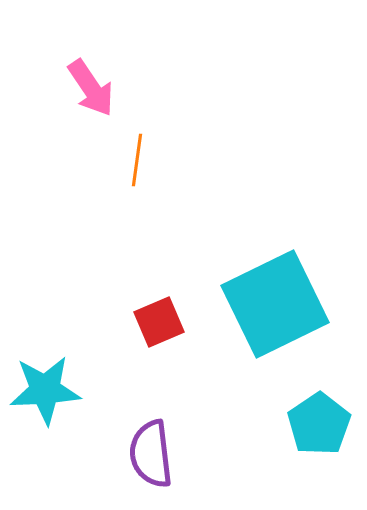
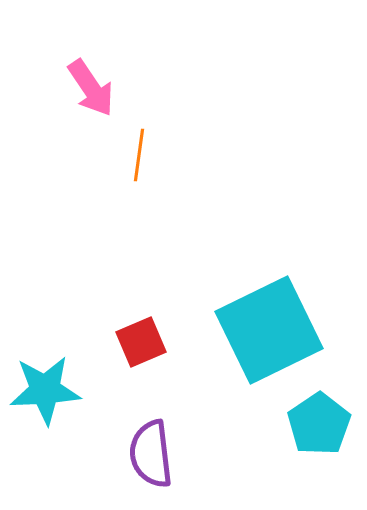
orange line: moved 2 px right, 5 px up
cyan square: moved 6 px left, 26 px down
red square: moved 18 px left, 20 px down
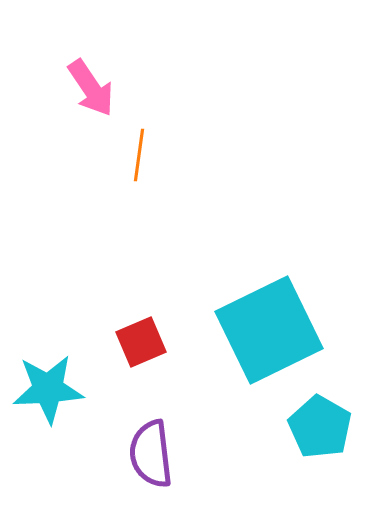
cyan star: moved 3 px right, 1 px up
cyan pentagon: moved 1 px right, 3 px down; rotated 8 degrees counterclockwise
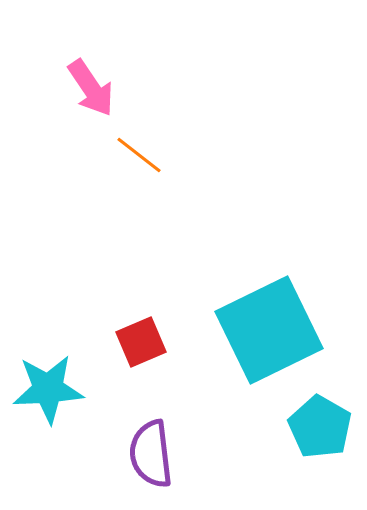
orange line: rotated 60 degrees counterclockwise
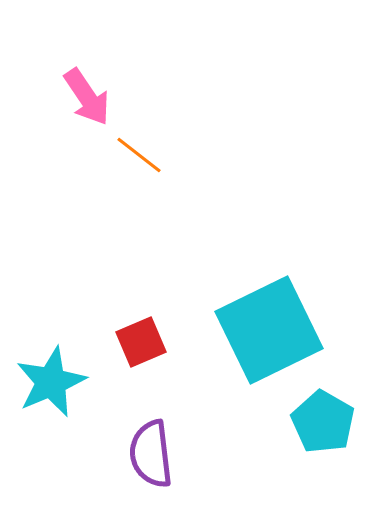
pink arrow: moved 4 px left, 9 px down
cyan star: moved 3 px right, 7 px up; rotated 20 degrees counterclockwise
cyan pentagon: moved 3 px right, 5 px up
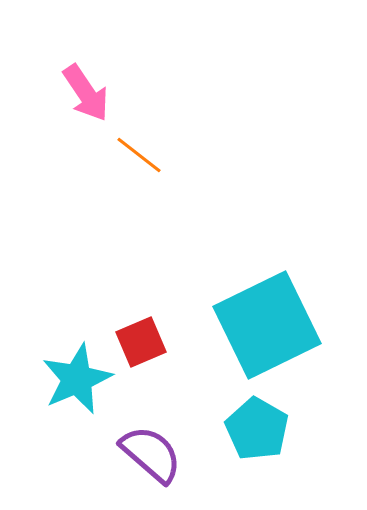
pink arrow: moved 1 px left, 4 px up
cyan square: moved 2 px left, 5 px up
cyan star: moved 26 px right, 3 px up
cyan pentagon: moved 66 px left, 7 px down
purple semicircle: rotated 138 degrees clockwise
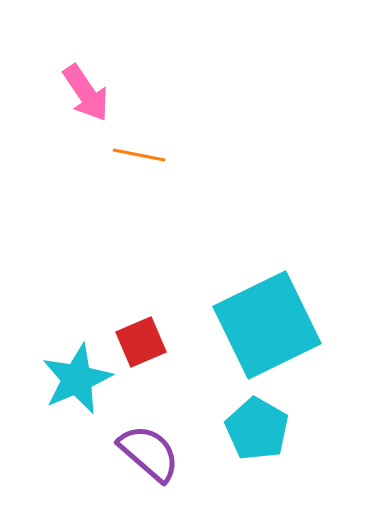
orange line: rotated 27 degrees counterclockwise
purple semicircle: moved 2 px left, 1 px up
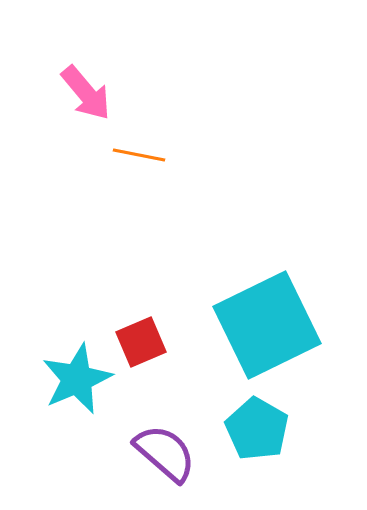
pink arrow: rotated 6 degrees counterclockwise
purple semicircle: moved 16 px right
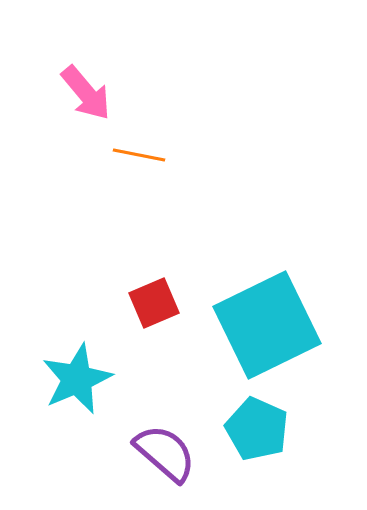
red square: moved 13 px right, 39 px up
cyan pentagon: rotated 6 degrees counterclockwise
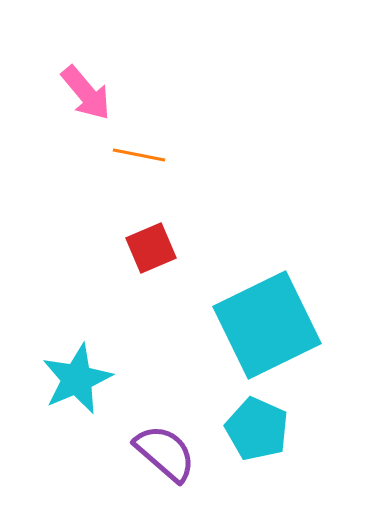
red square: moved 3 px left, 55 px up
